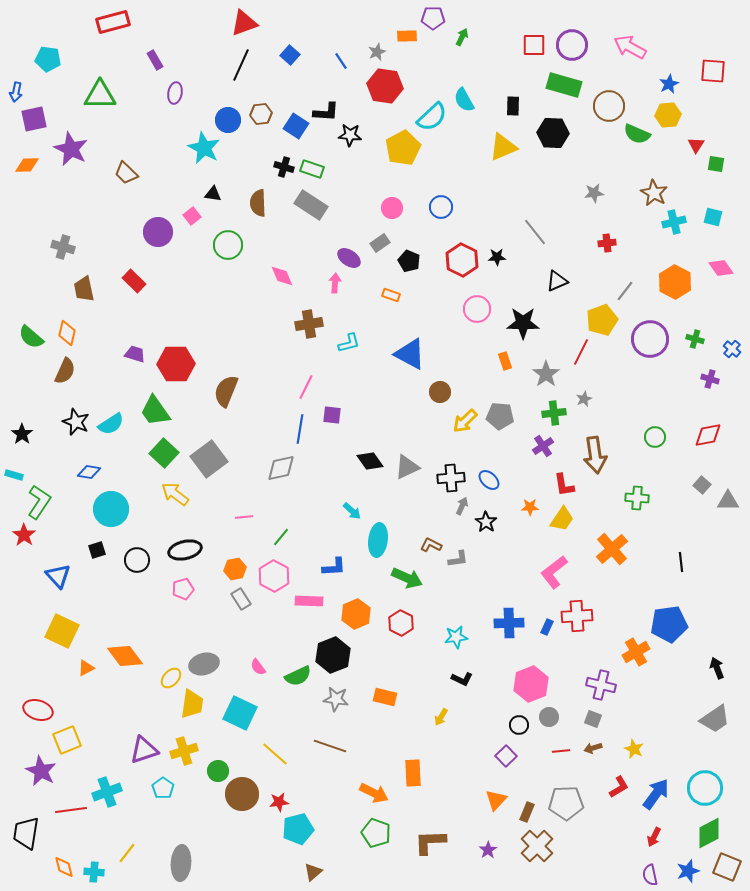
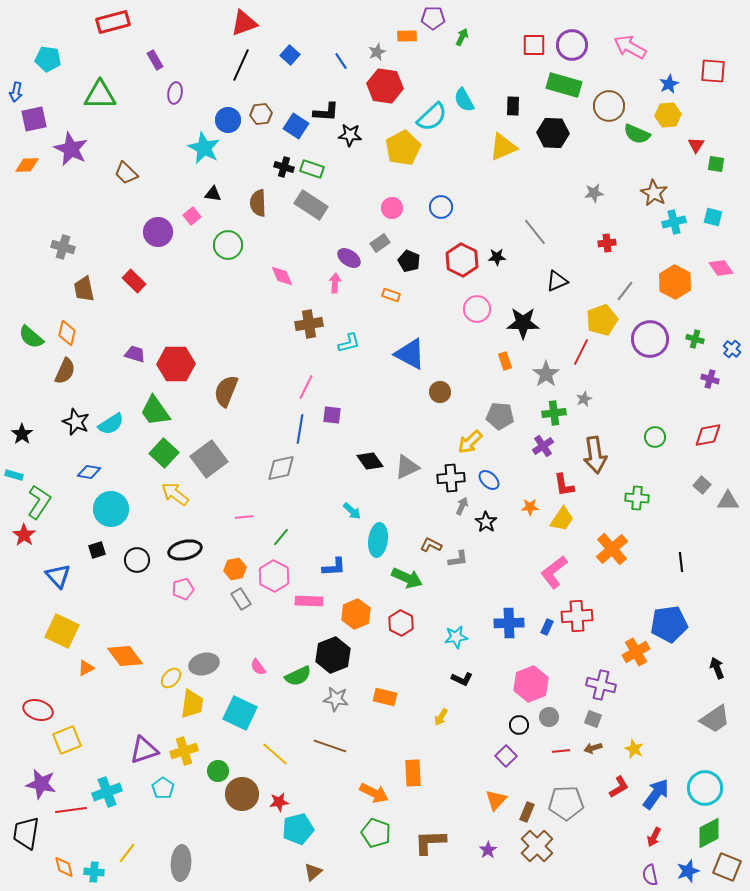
yellow arrow at (465, 421): moved 5 px right, 21 px down
purple star at (41, 771): moved 13 px down; rotated 16 degrees counterclockwise
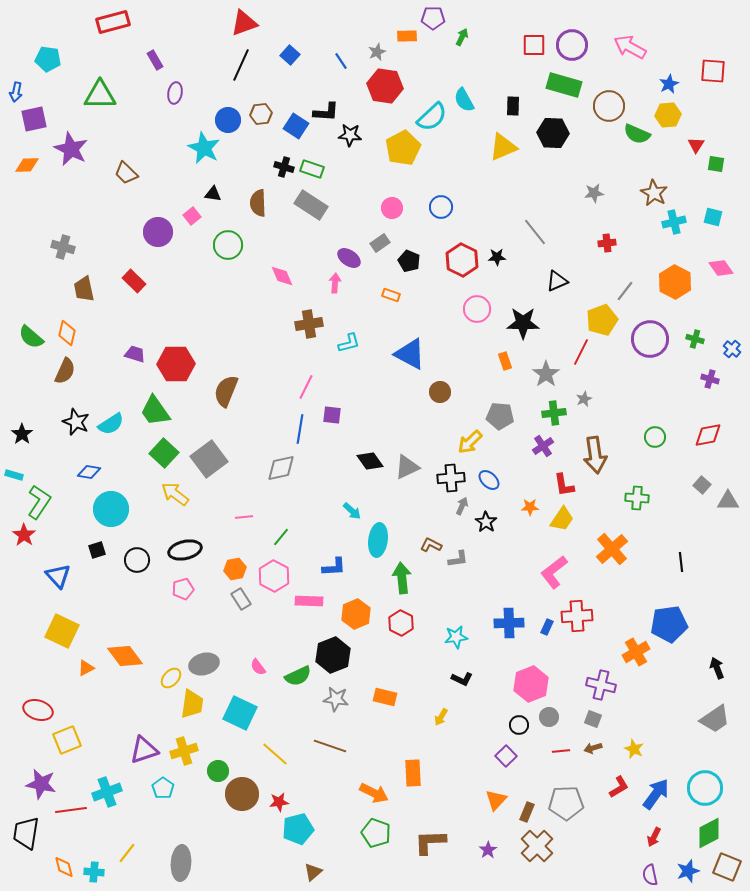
green arrow at (407, 578): moved 5 px left; rotated 120 degrees counterclockwise
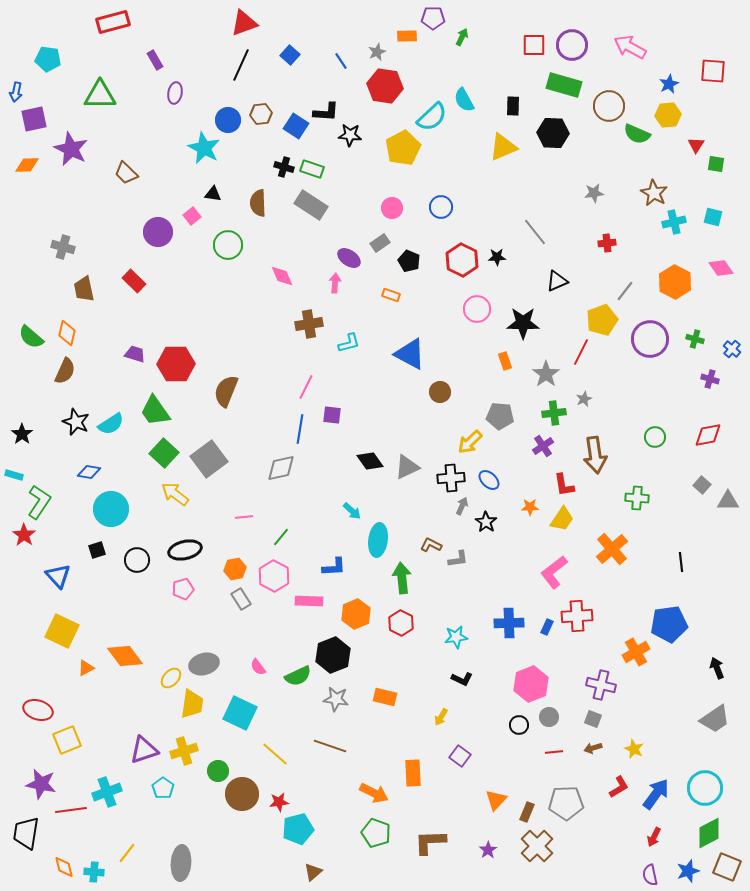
red line at (561, 751): moved 7 px left, 1 px down
purple square at (506, 756): moved 46 px left; rotated 10 degrees counterclockwise
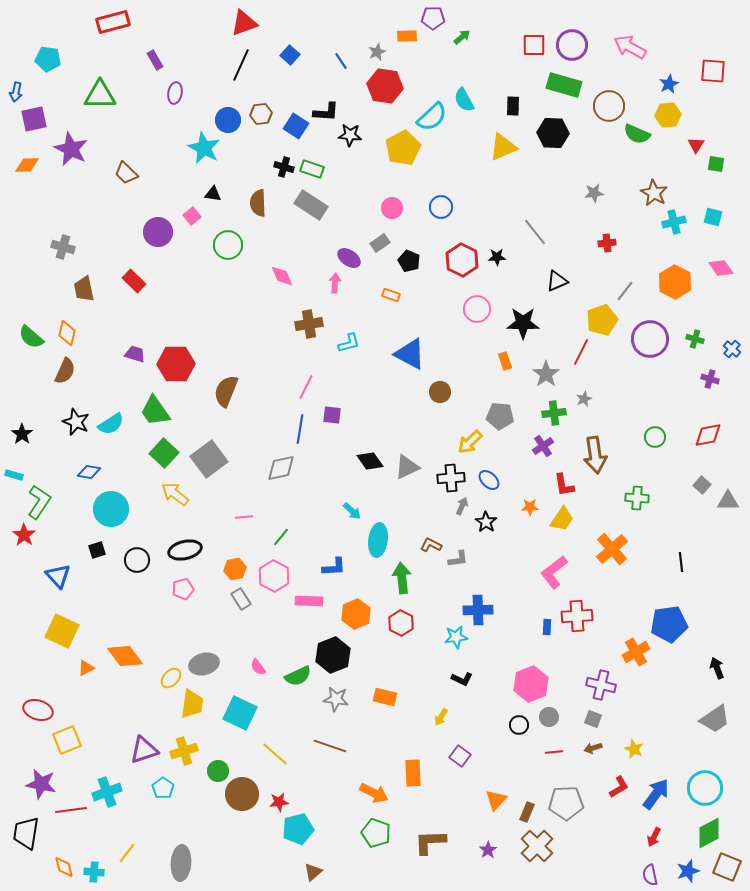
green arrow at (462, 37): rotated 24 degrees clockwise
blue cross at (509, 623): moved 31 px left, 13 px up
blue rectangle at (547, 627): rotated 21 degrees counterclockwise
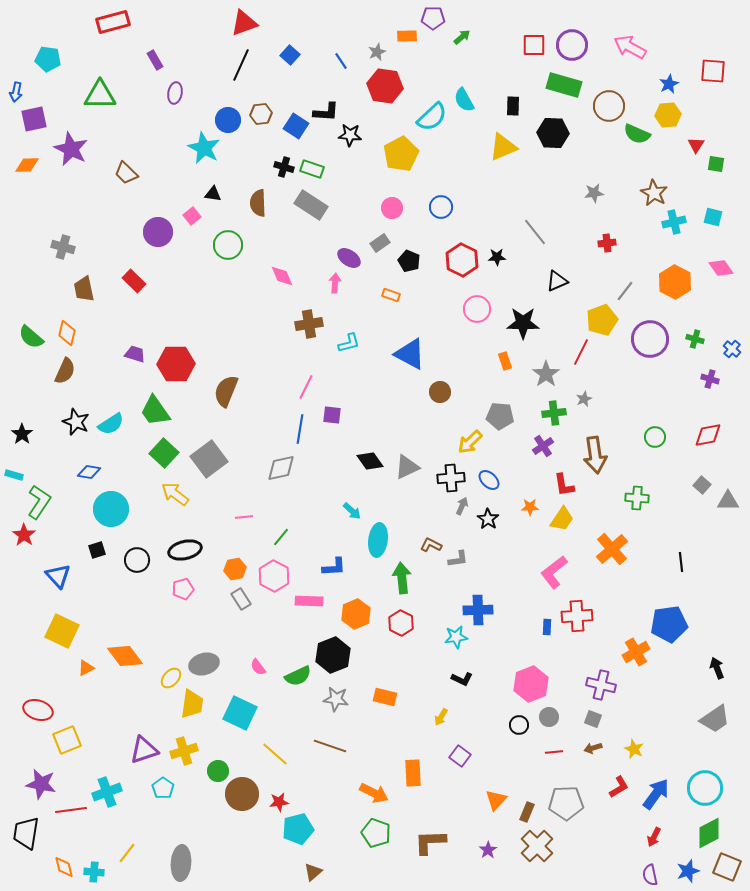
yellow pentagon at (403, 148): moved 2 px left, 6 px down
black star at (486, 522): moved 2 px right, 3 px up
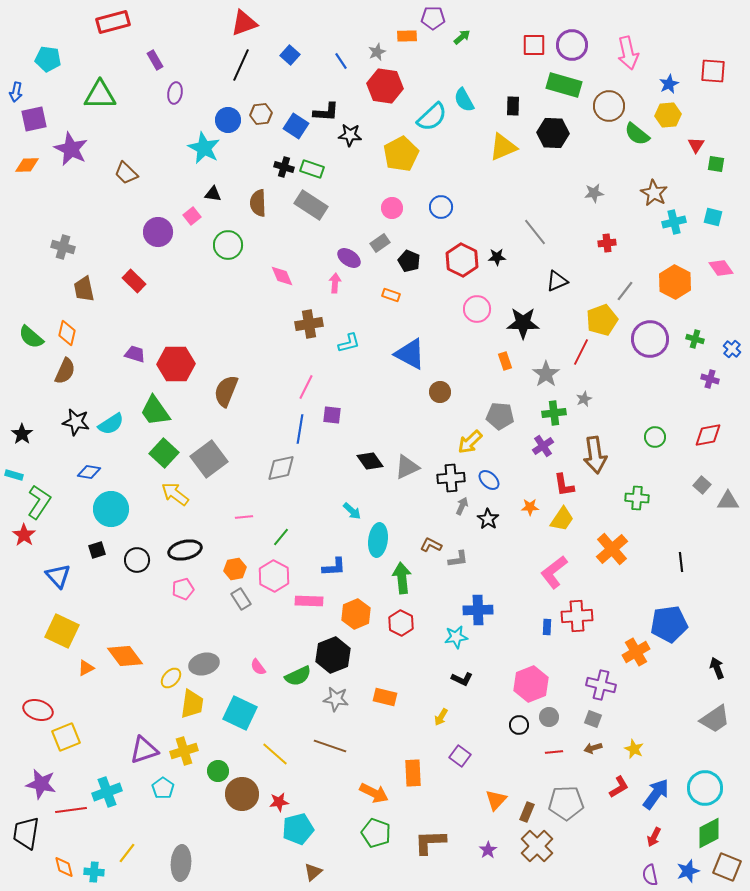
pink arrow at (630, 47): moved 2 px left, 6 px down; rotated 132 degrees counterclockwise
green semicircle at (637, 134): rotated 16 degrees clockwise
black star at (76, 422): rotated 12 degrees counterclockwise
yellow square at (67, 740): moved 1 px left, 3 px up
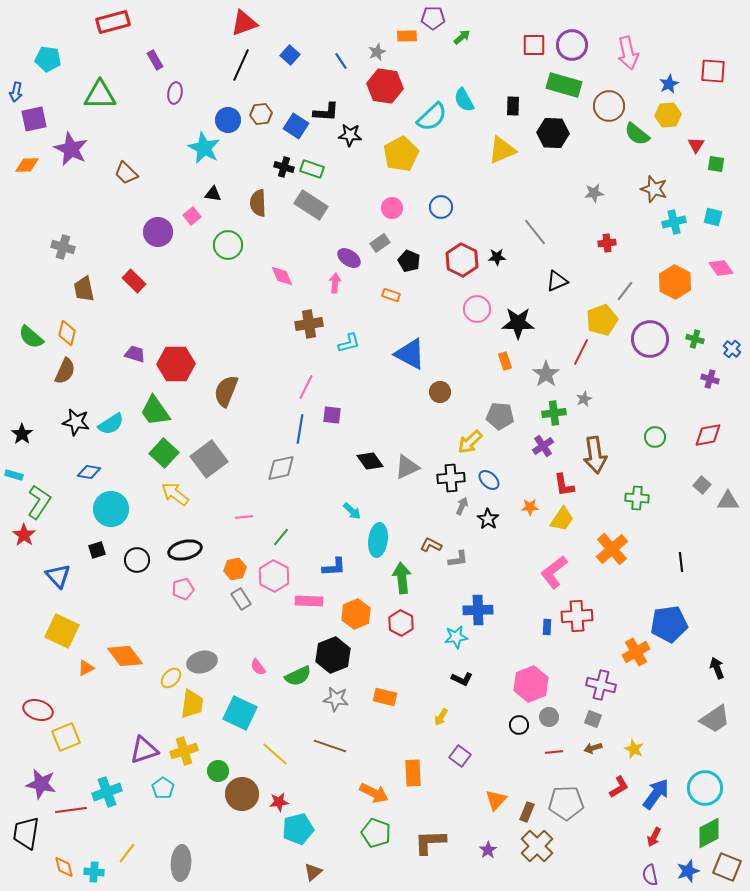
yellow triangle at (503, 147): moved 1 px left, 3 px down
brown star at (654, 193): moved 4 px up; rotated 12 degrees counterclockwise
black star at (523, 323): moved 5 px left
gray ellipse at (204, 664): moved 2 px left, 2 px up
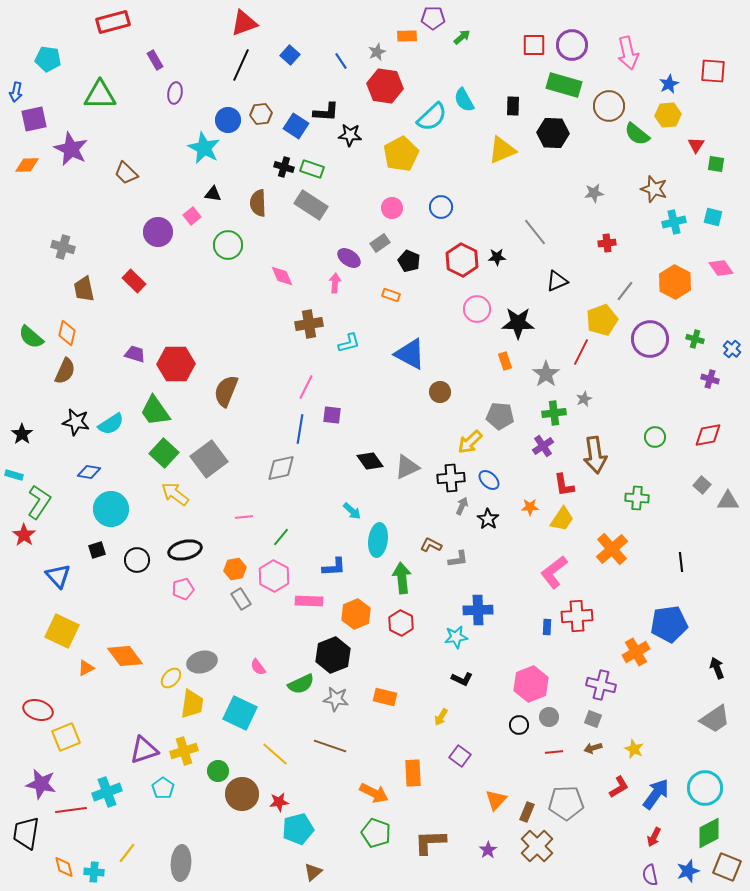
green semicircle at (298, 676): moved 3 px right, 8 px down
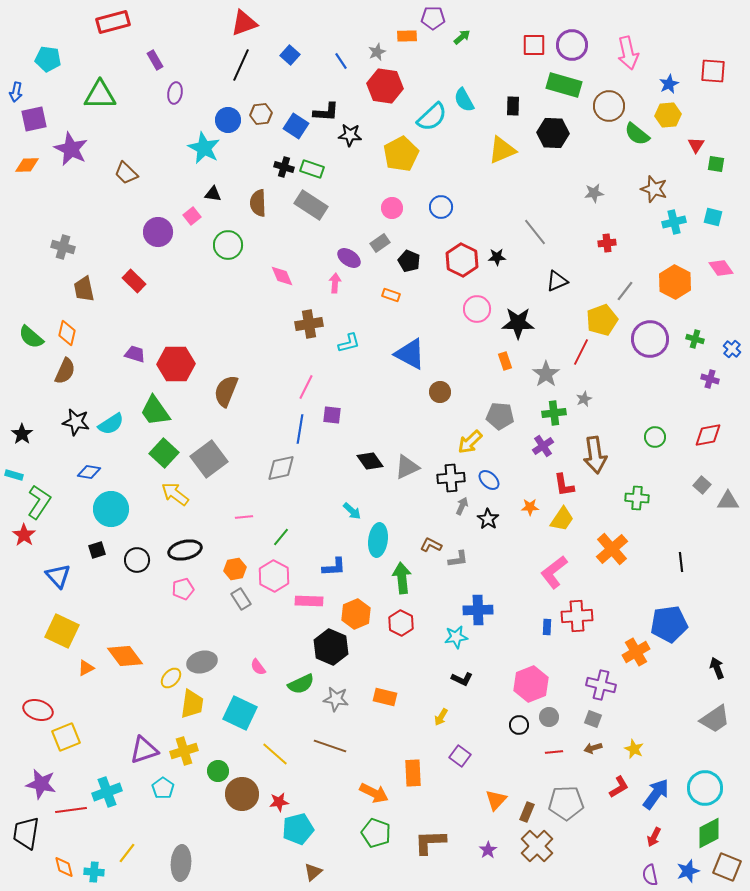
black hexagon at (333, 655): moved 2 px left, 8 px up; rotated 16 degrees counterclockwise
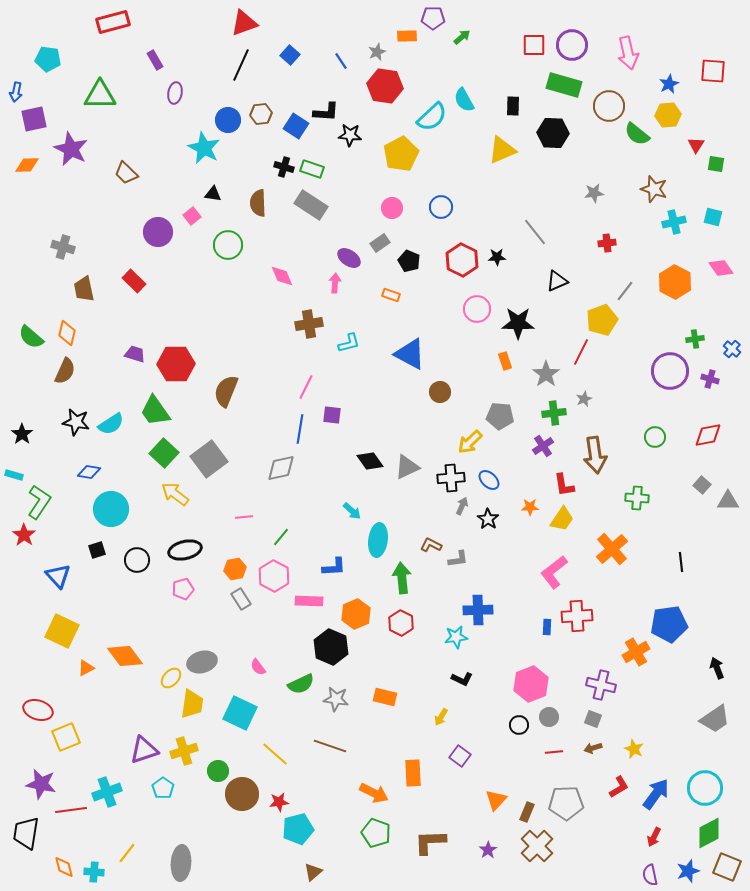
purple circle at (650, 339): moved 20 px right, 32 px down
green cross at (695, 339): rotated 24 degrees counterclockwise
